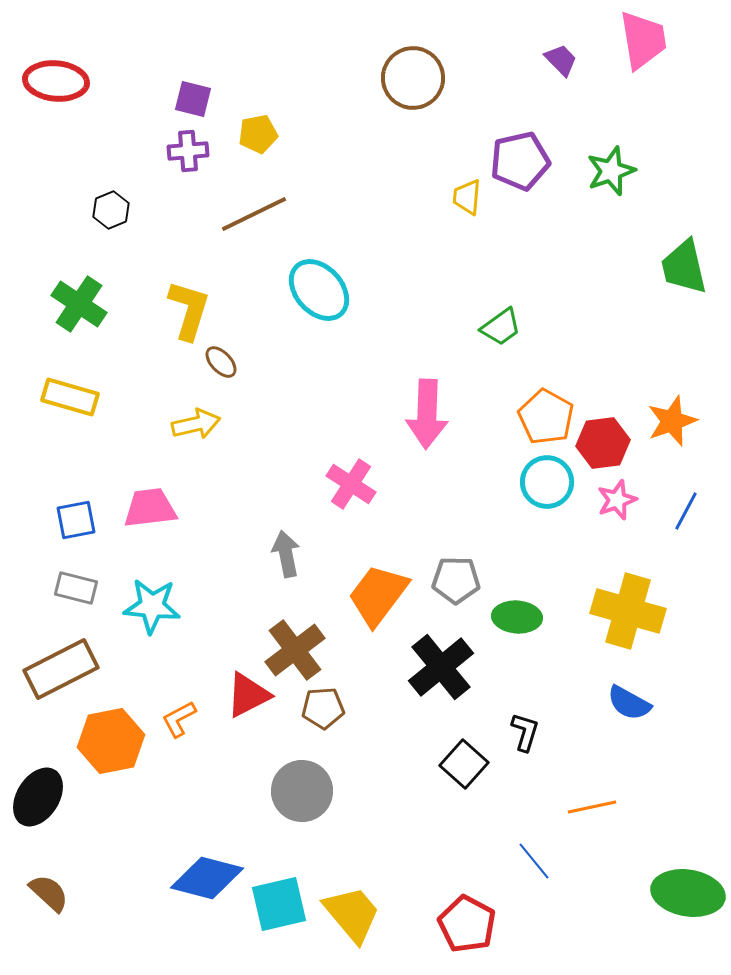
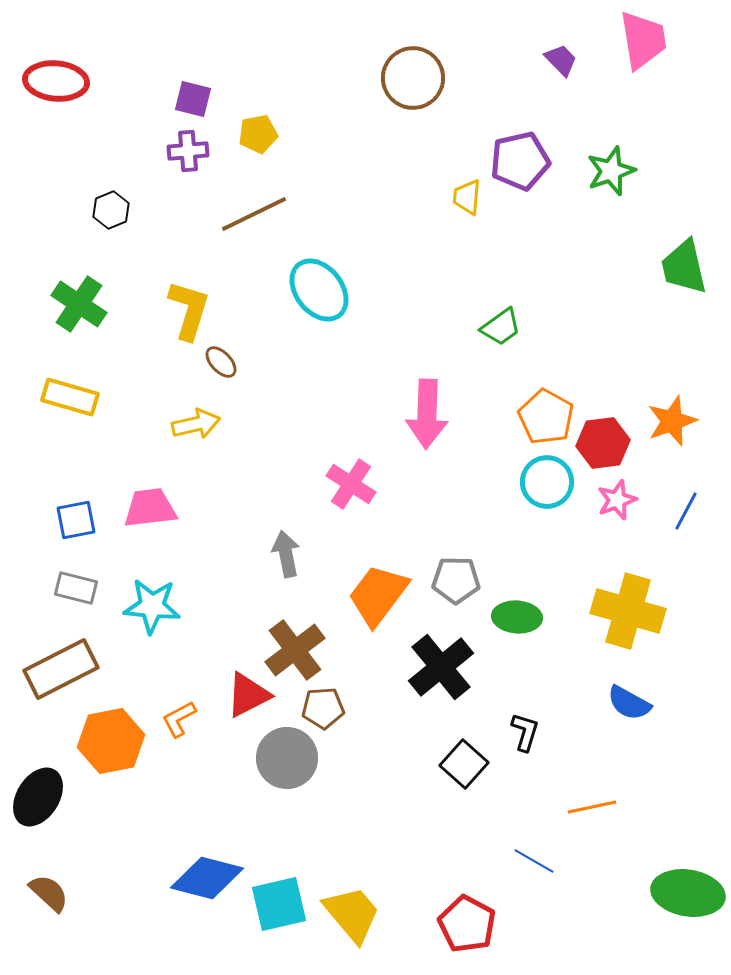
cyan ellipse at (319, 290): rotated 4 degrees clockwise
gray circle at (302, 791): moved 15 px left, 33 px up
blue line at (534, 861): rotated 21 degrees counterclockwise
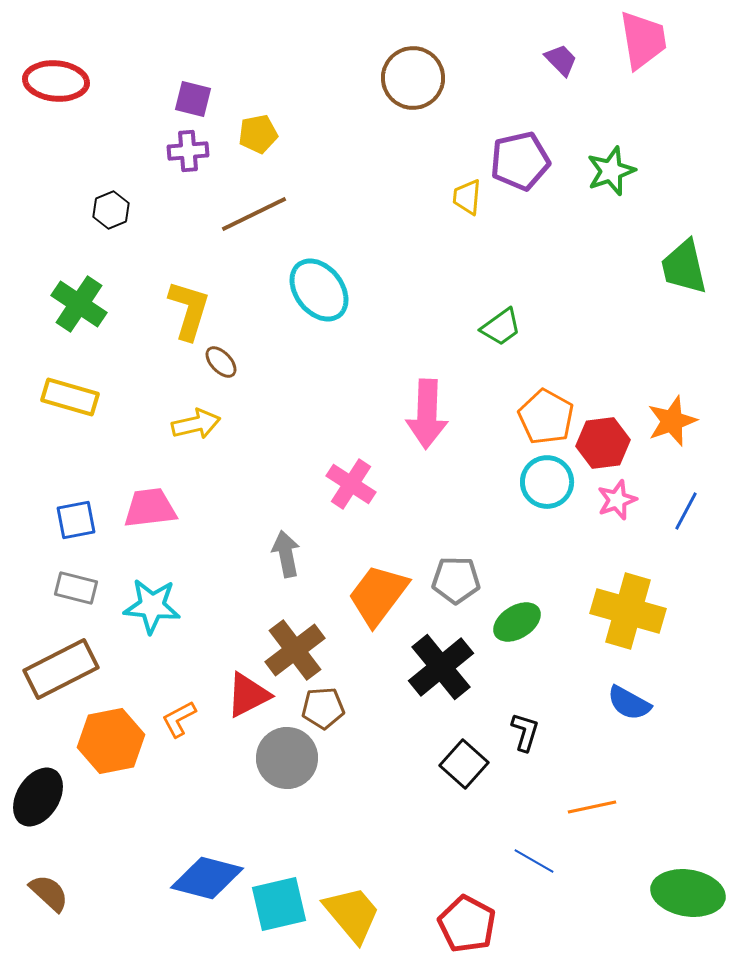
green ellipse at (517, 617): moved 5 px down; rotated 36 degrees counterclockwise
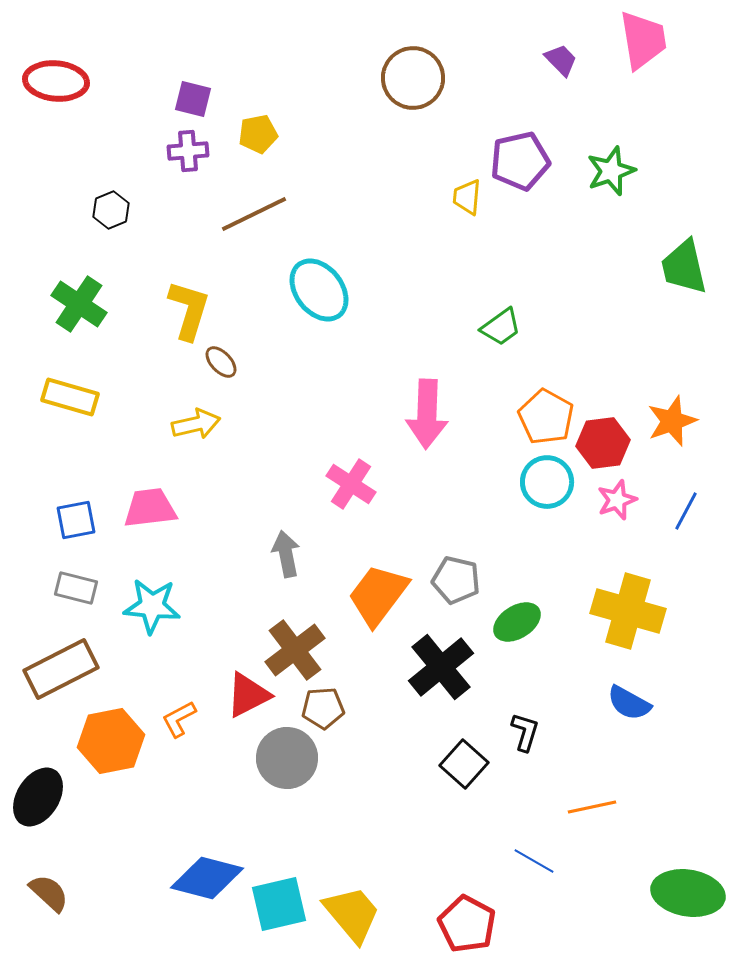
gray pentagon at (456, 580): rotated 12 degrees clockwise
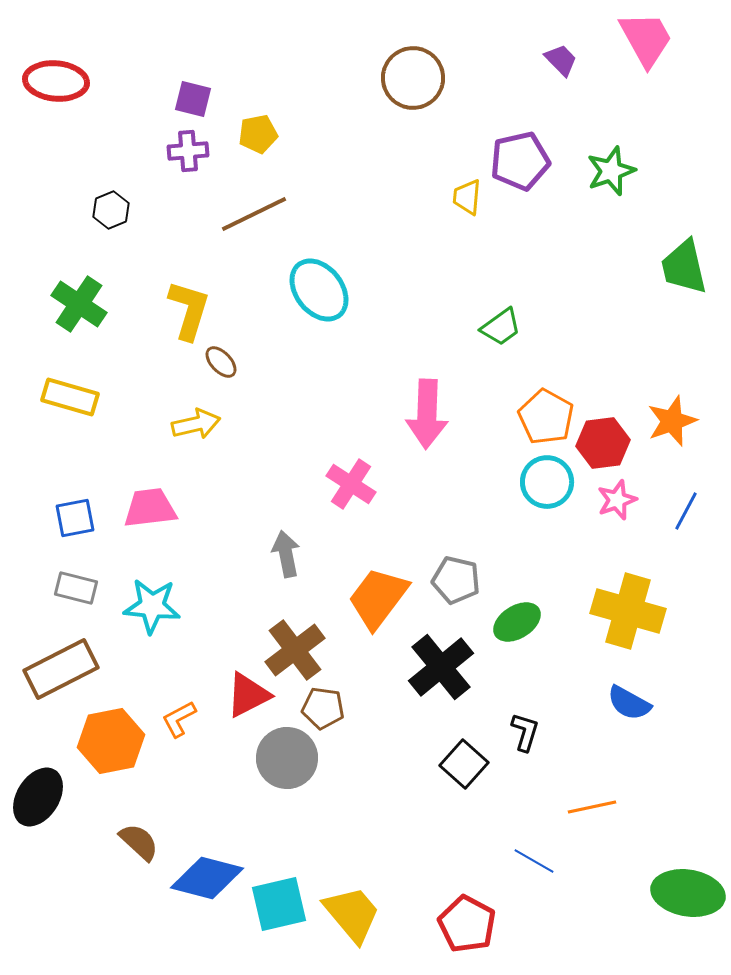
pink trapezoid at (643, 40): moved 3 px right, 1 px up; rotated 20 degrees counterclockwise
blue square at (76, 520): moved 1 px left, 2 px up
orange trapezoid at (378, 595): moved 3 px down
brown pentagon at (323, 708): rotated 12 degrees clockwise
brown semicircle at (49, 893): moved 90 px right, 51 px up
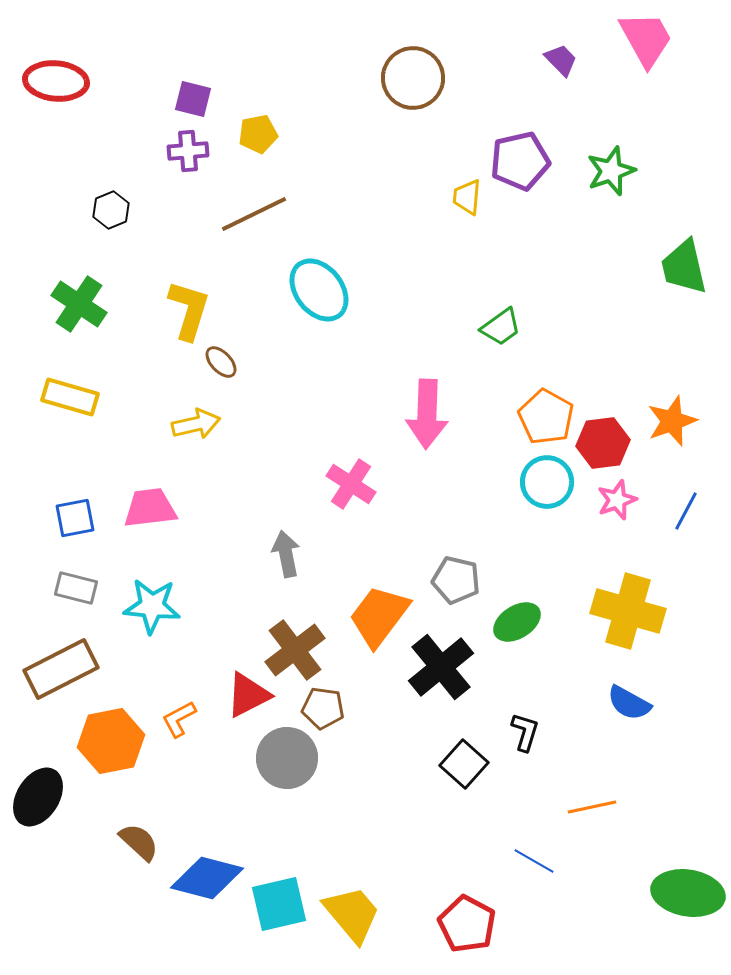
orange trapezoid at (378, 598): moved 1 px right, 18 px down
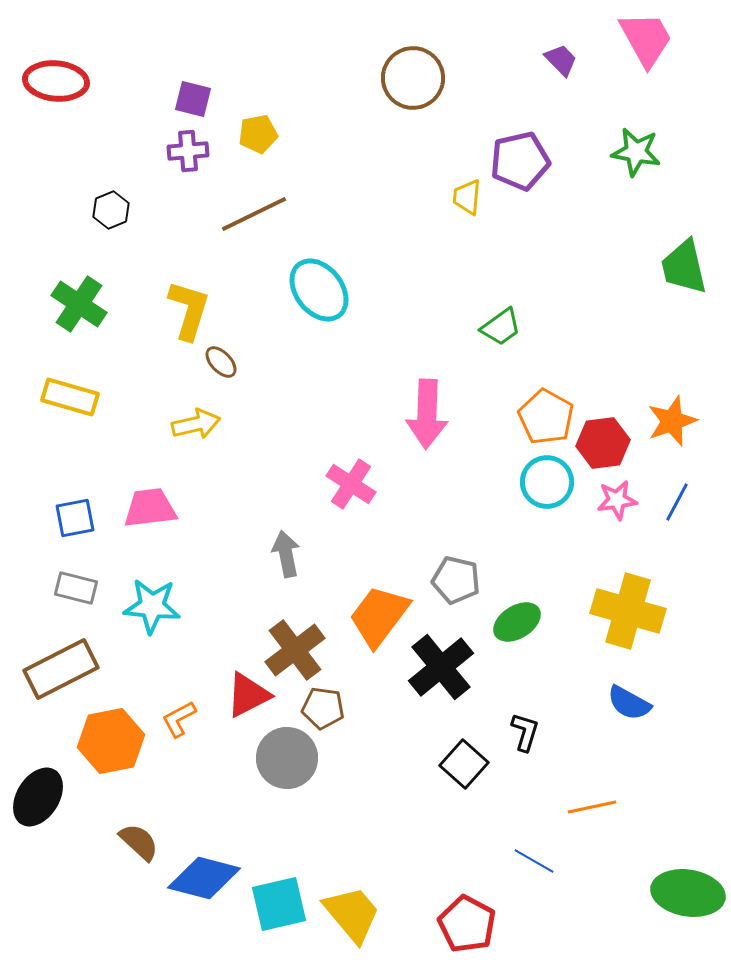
green star at (611, 171): moved 25 px right, 19 px up; rotated 30 degrees clockwise
pink star at (617, 500): rotated 12 degrees clockwise
blue line at (686, 511): moved 9 px left, 9 px up
blue diamond at (207, 878): moved 3 px left
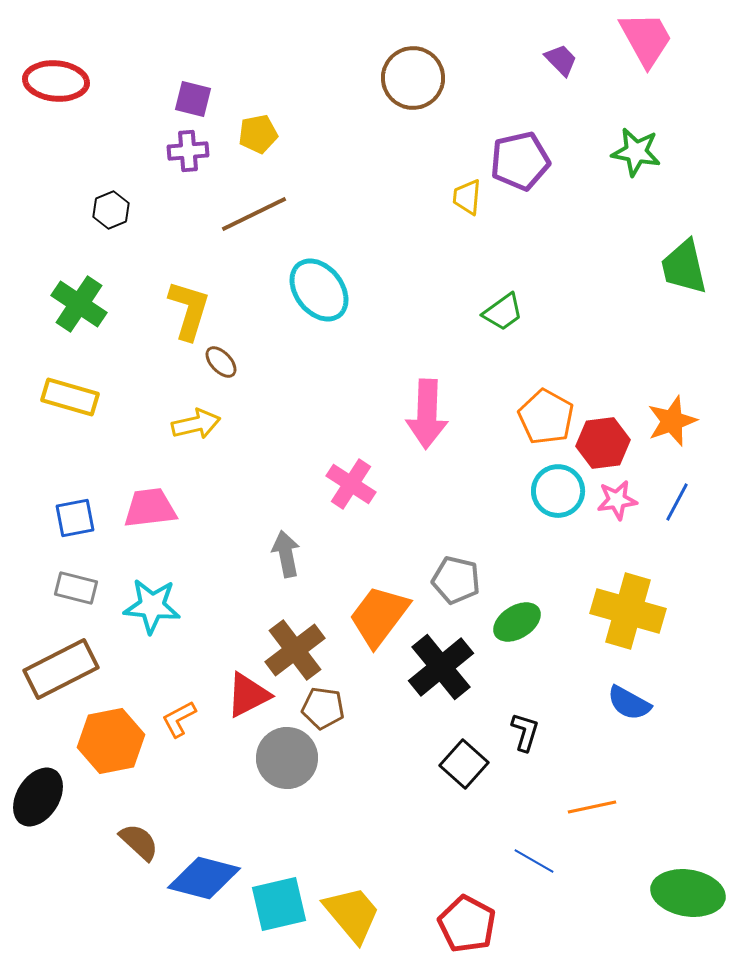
green trapezoid at (501, 327): moved 2 px right, 15 px up
cyan circle at (547, 482): moved 11 px right, 9 px down
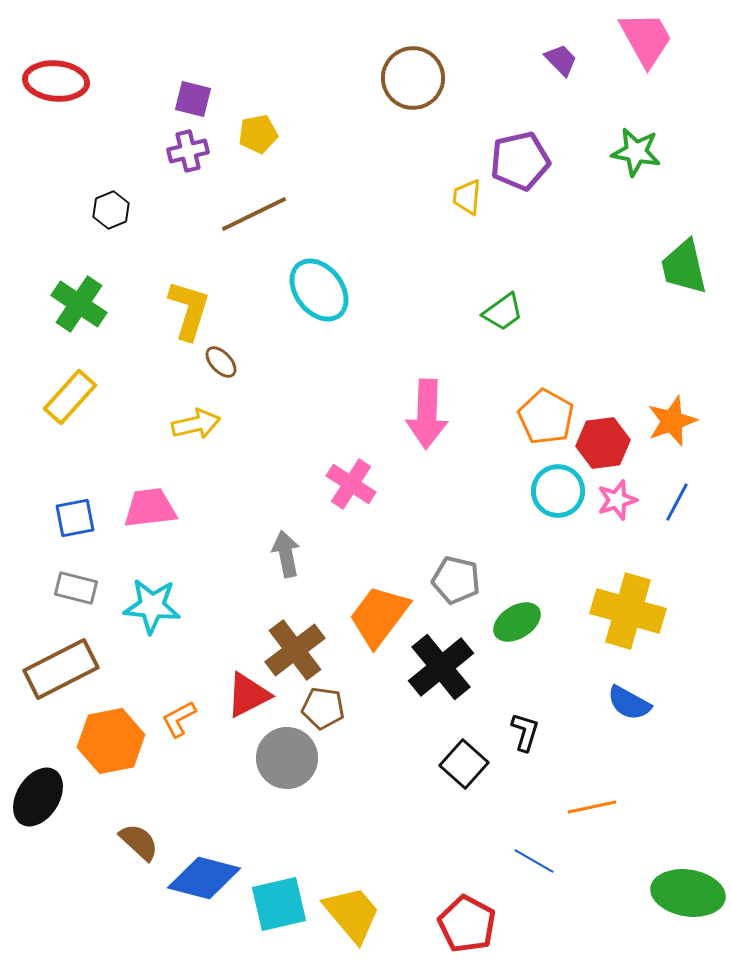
purple cross at (188, 151): rotated 9 degrees counterclockwise
yellow rectangle at (70, 397): rotated 64 degrees counterclockwise
pink star at (617, 500): rotated 9 degrees counterclockwise
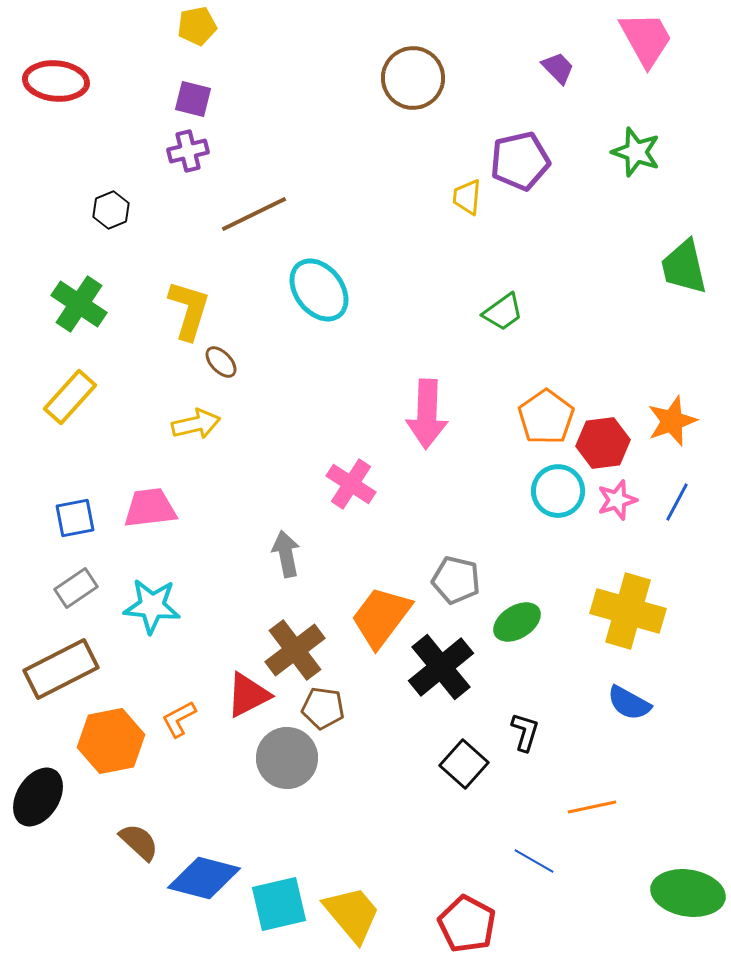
purple trapezoid at (561, 60): moved 3 px left, 8 px down
yellow pentagon at (258, 134): moved 61 px left, 108 px up
green star at (636, 152): rotated 9 degrees clockwise
orange pentagon at (546, 417): rotated 8 degrees clockwise
gray rectangle at (76, 588): rotated 48 degrees counterclockwise
orange trapezoid at (379, 616): moved 2 px right, 1 px down
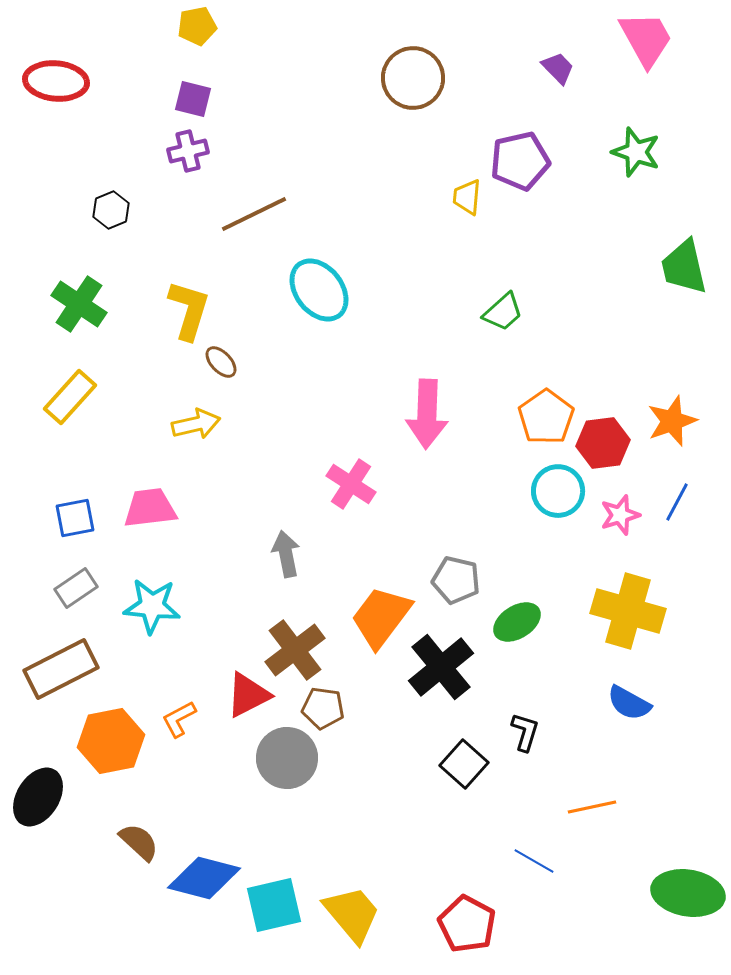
green trapezoid at (503, 312): rotated 6 degrees counterclockwise
pink star at (617, 500): moved 3 px right, 15 px down
cyan square at (279, 904): moved 5 px left, 1 px down
